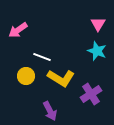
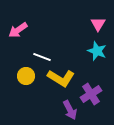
purple arrow: moved 20 px right, 1 px up
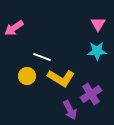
pink arrow: moved 4 px left, 2 px up
cyan star: rotated 24 degrees counterclockwise
yellow circle: moved 1 px right
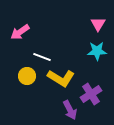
pink arrow: moved 6 px right, 4 px down
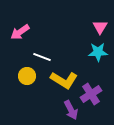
pink triangle: moved 2 px right, 3 px down
cyan star: moved 1 px right, 1 px down
yellow L-shape: moved 3 px right, 2 px down
purple arrow: moved 1 px right
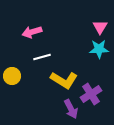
pink arrow: moved 12 px right; rotated 18 degrees clockwise
cyan star: moved 1 px right, 3 px up
white line: rotated 36 degrees counterclockwise
yellow circle: moved 15 px left
purple arrow: moved 1 px up
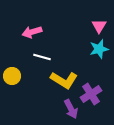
pink triangle: moved 1 px left, 1 px up
cyan star: rotated 12 degrees counterclockwise
white line: rotated 30 degrees clockwise
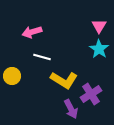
cyan star: rotated 24 degrees counterclockwise
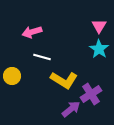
purple arrow: rotated 102 degrees counterclockwise
